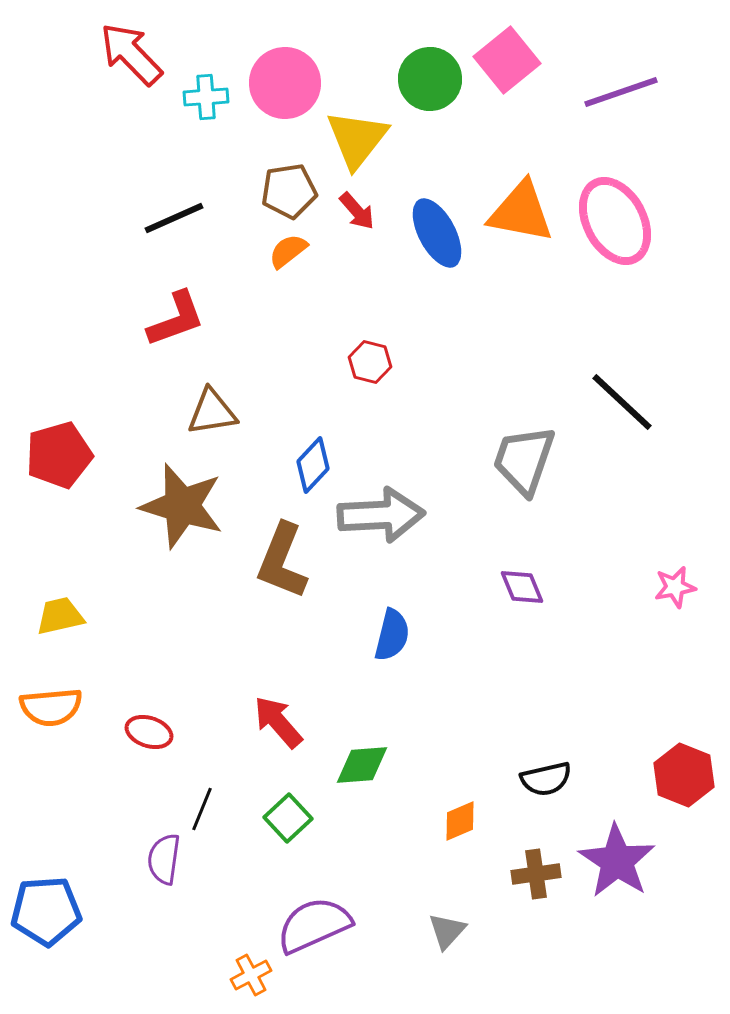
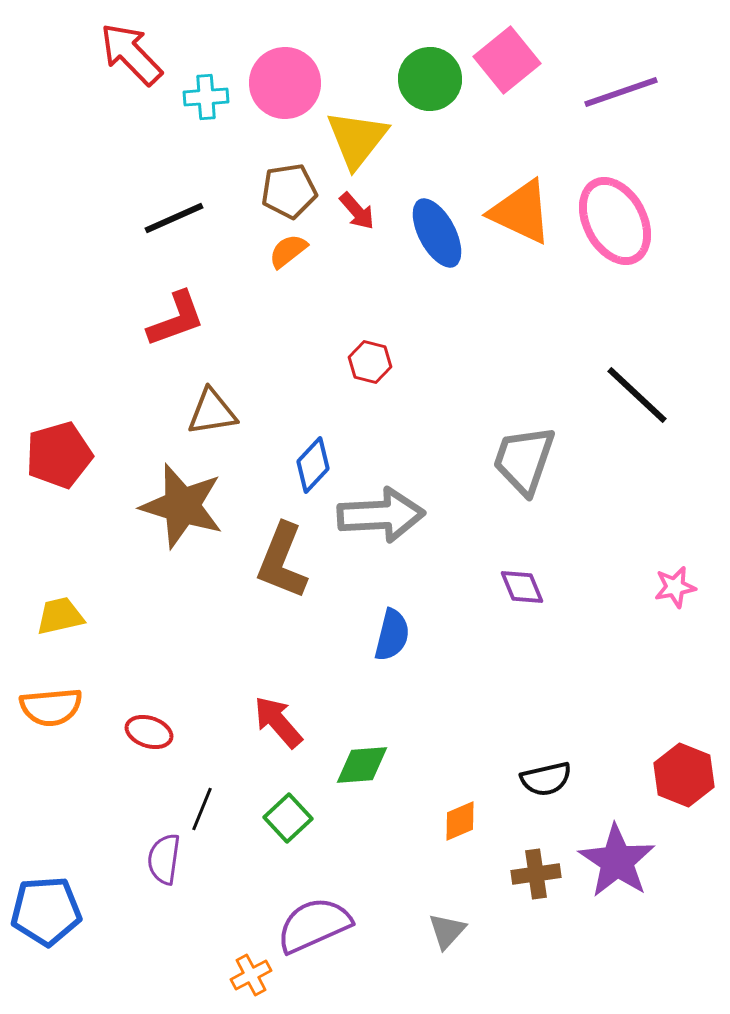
orange triangle at (521, 212): rotated 14 degrees clockwise
black line at (622, 402): moved 15 px right, 7 px up
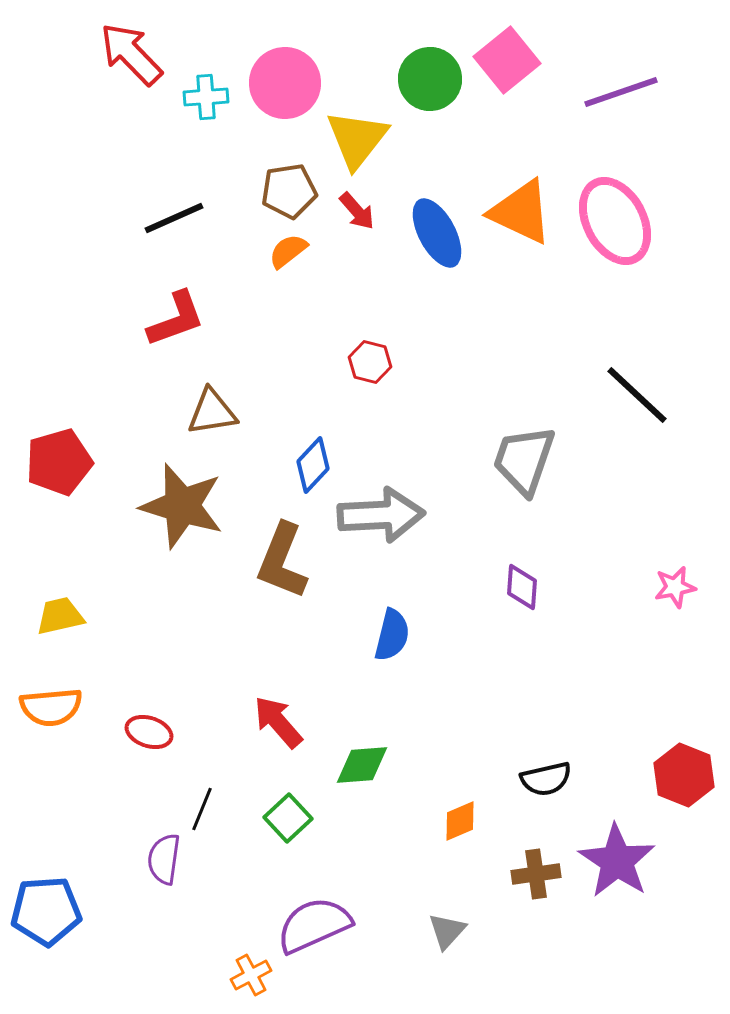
red pentagon at (59, 455): moved 7 px down
purple diamond at (522, 587): rotated 27 degrees clockwise
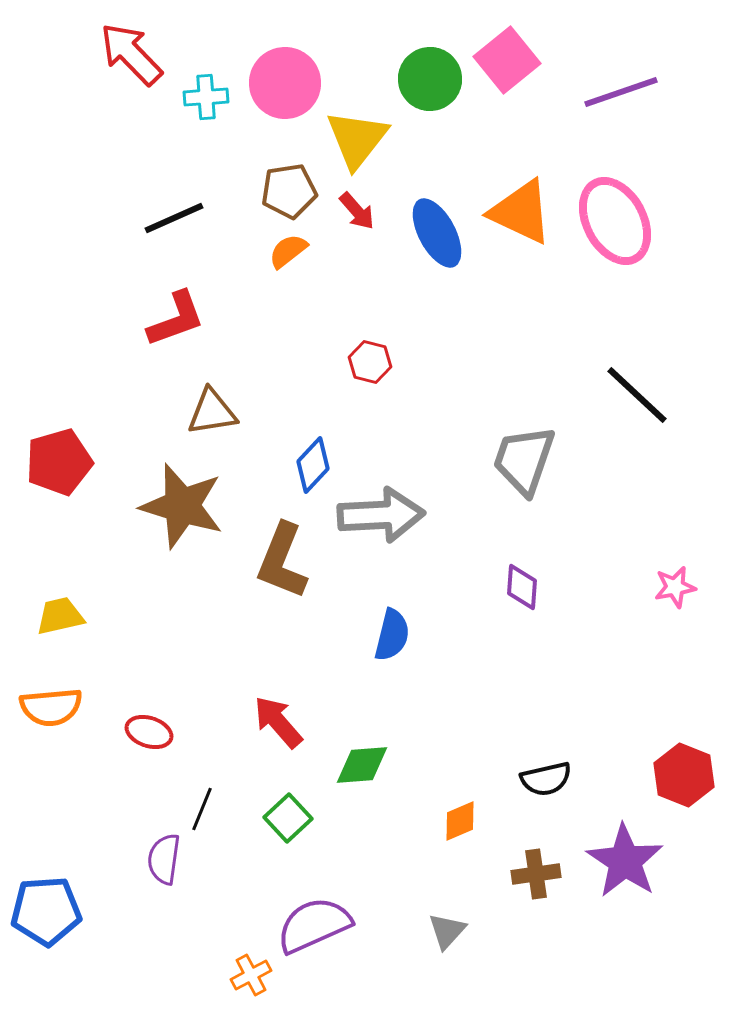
purple star at (617, 861): moved 8 px right
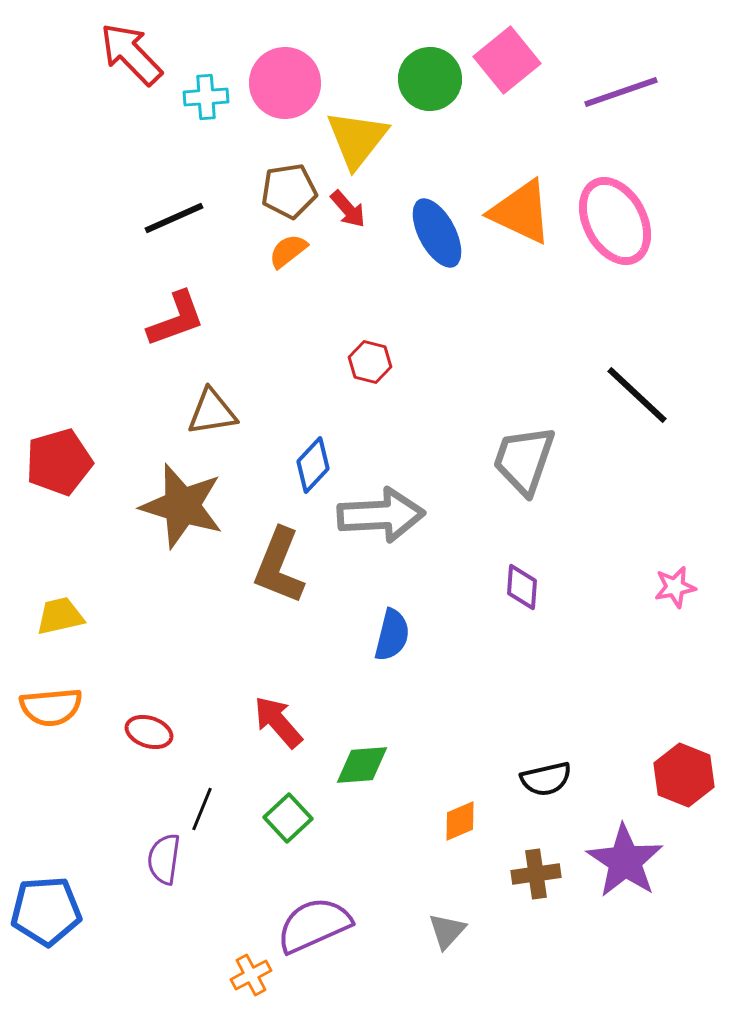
red arrow at (357, 211): moved 9 px left, 2 px up
brown L-shape at (282, 561): moved 3 px left, 5 px down
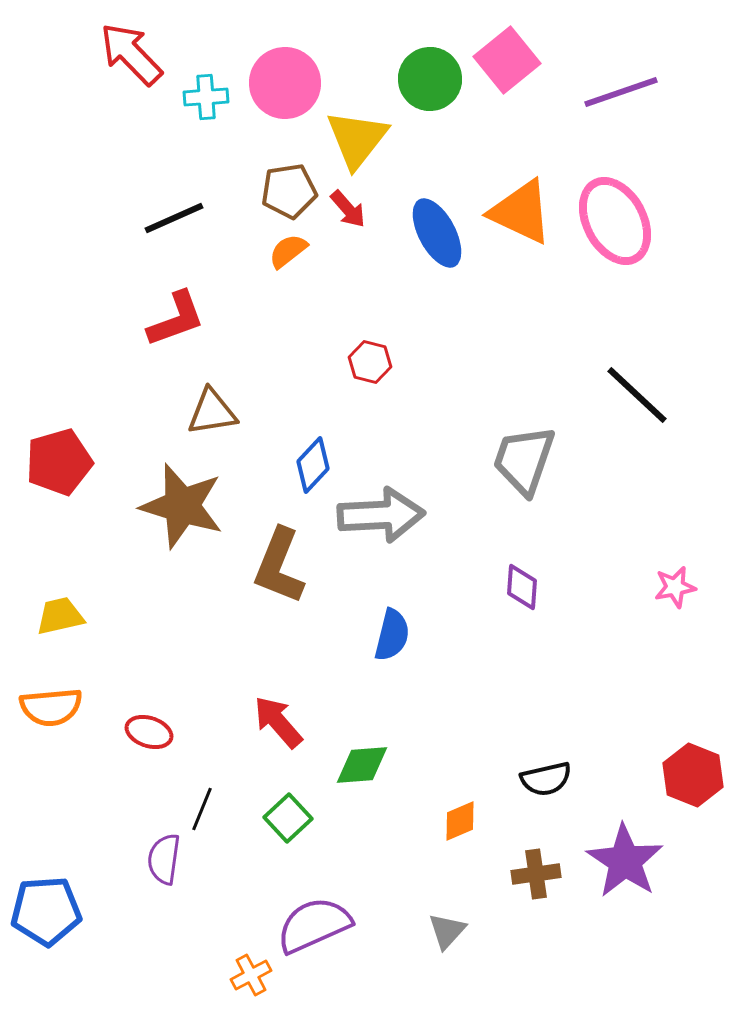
red hexagon at (684, 775): moved 9 px right
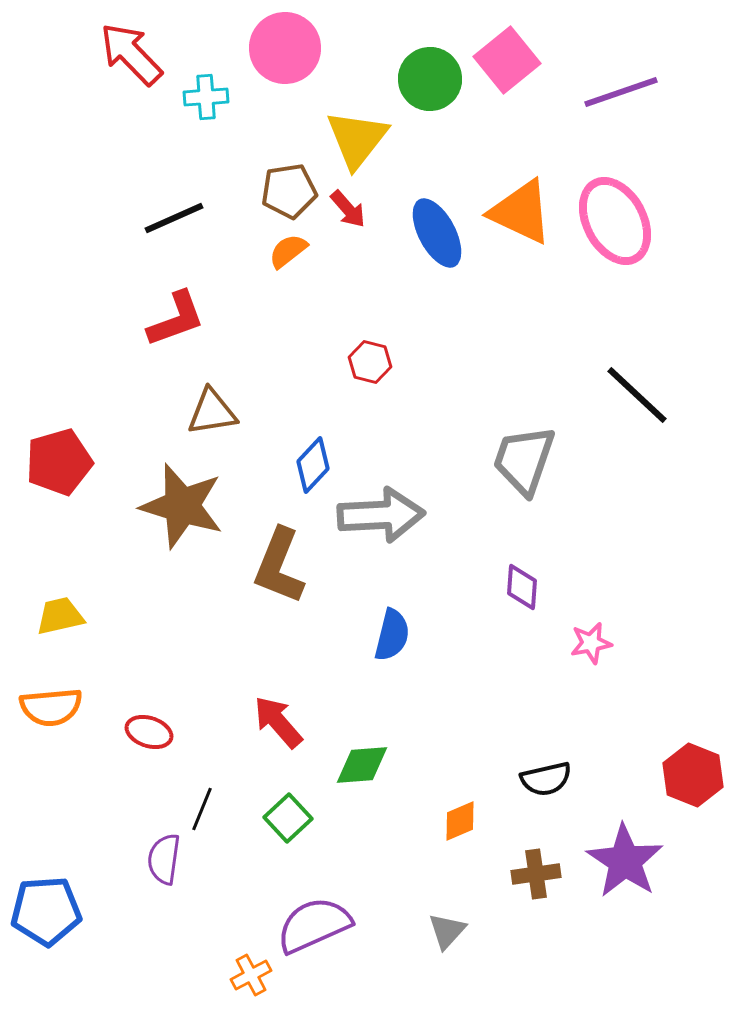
pink circle at (285, 83): moved 35 px up
pink star at (675, 587): moved 84 px left, 56 px down
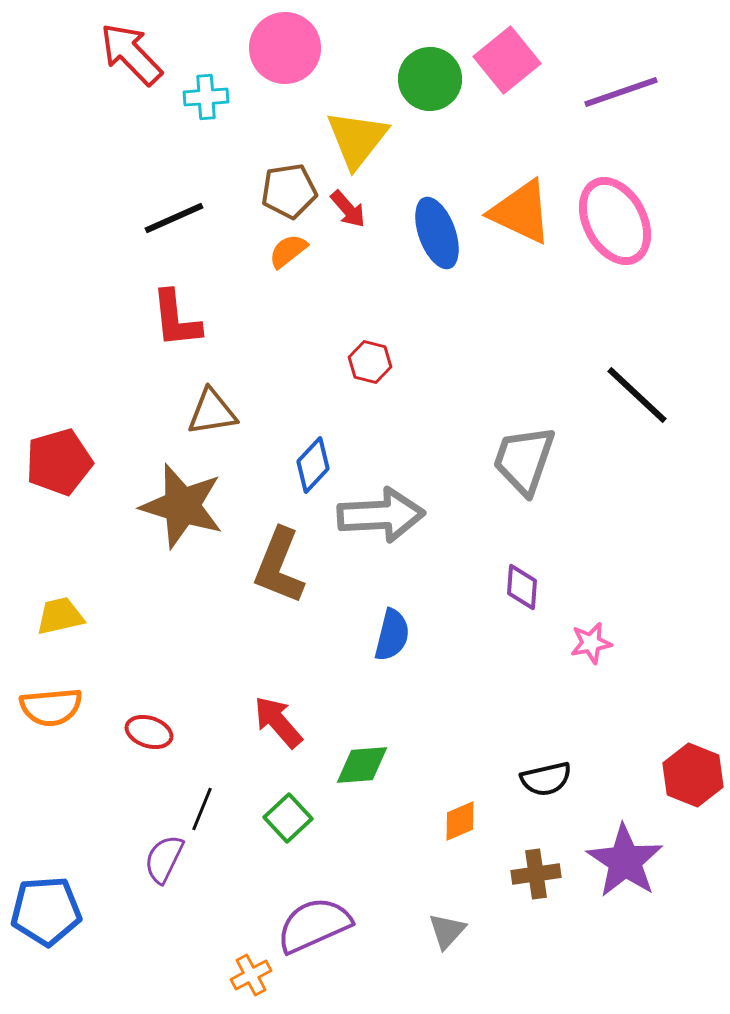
blue ellipse at (437, 233): rotated 8 degrees clockwise
red L-shape at (176, 319): rotated 104 degrees clockwise
purple semicircle at (164, 859): rotated 18 degrees clockwise
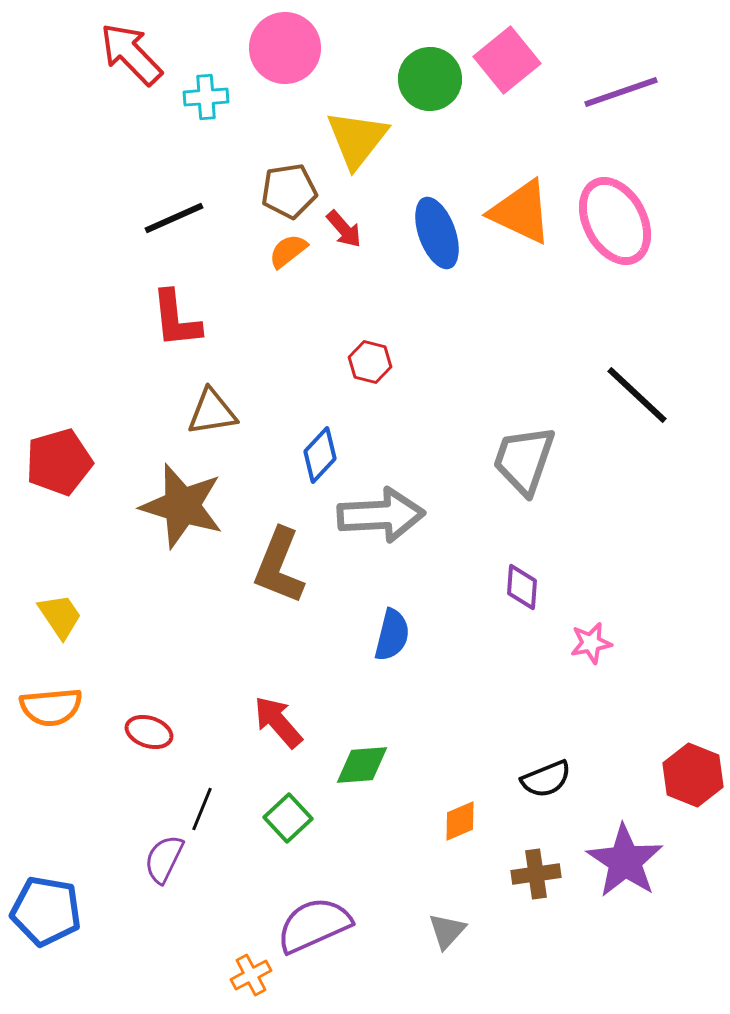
red arrow at (348, 209): moved 4 px left, 20 px down
blue diamond at (313, 465): moved 7 px right, 10 px up
yellow trapezoid at (60, 616): rotated 69 degrees clockwise
black semicircle at (546, 779): rotated 9 degrees counterclockwise
blue pentagon at (46, 911): rotated 14 degrees clockwise
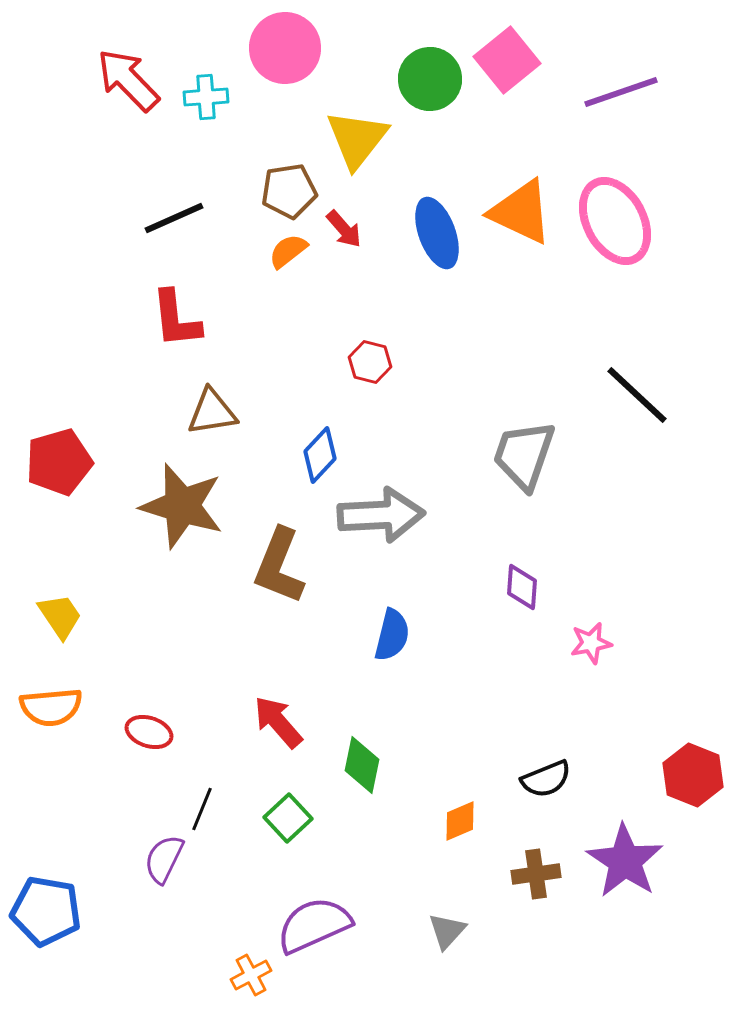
red arrow at (131, 54): moved 3 px left, 26 px down
gray trapezoid at (524, 460): moved 5 px up
green diamond at (362, 765): rotated 74 degrees counterclockwise
